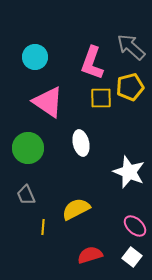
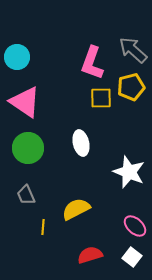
gray arrow: moved 2 px right, 3 px down
cyan circle: moved 18 px left
yellow pentagon: moved 1 px right
pink triangle: moved 23 px left
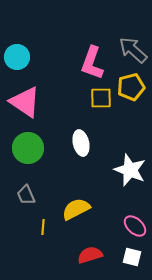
white star: moved 1 px right, 2 px up
white square: rotated 24 degrees counterclockwise
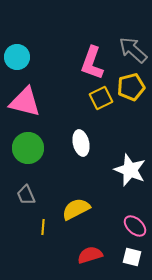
yellow square: rotated 25 degrees counterclockwise
pink triangle: rotated 20 degrees counterclockwise
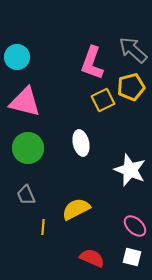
yellow square: moved 2 px right, 2 px down
red semicircle: moved 2 px right, 3 px down; rotated 40 degrees clockwise
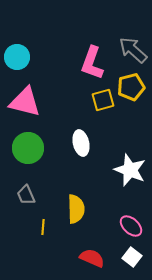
yellow square: rotated 10 degrees clockwise
yellow semicircle: rotated 116 degrees clockwise
pink ellipse: moved 4 px left
white square: rotated 24 degrees clockwise
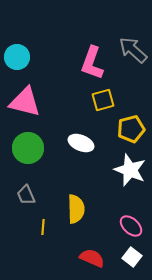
yellow pentagon: moved 42 px down
white ellipse: rotated 55 degrees counterclockwise
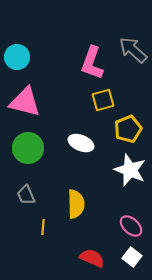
yellow pentagon: moved 3 px left; rotated 8 degrees counterclockwise
yellow semicircle: moved 5 px up
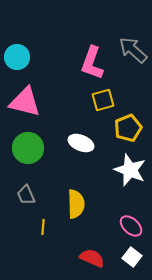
yellow pentagon: moved 1 px up
